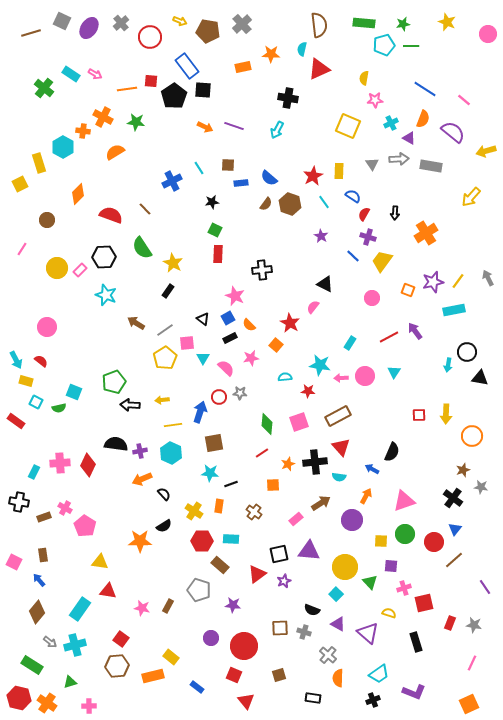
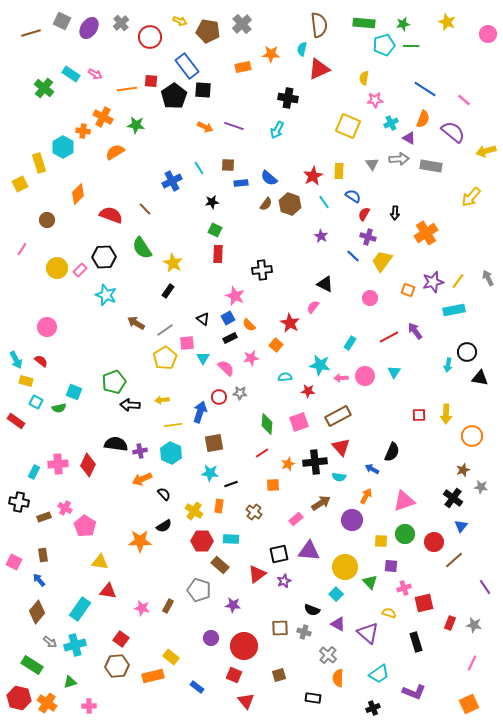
green star at (136, 122): moved 3 px down
pink circle at (372, 298): moved 2 px left
pink cross at (60, 463): moved 2 px left, 1 px down
blue triangle at (455, 529): moved 6 px right, 3 px up
black cross at (373, 700): moved 8 px down
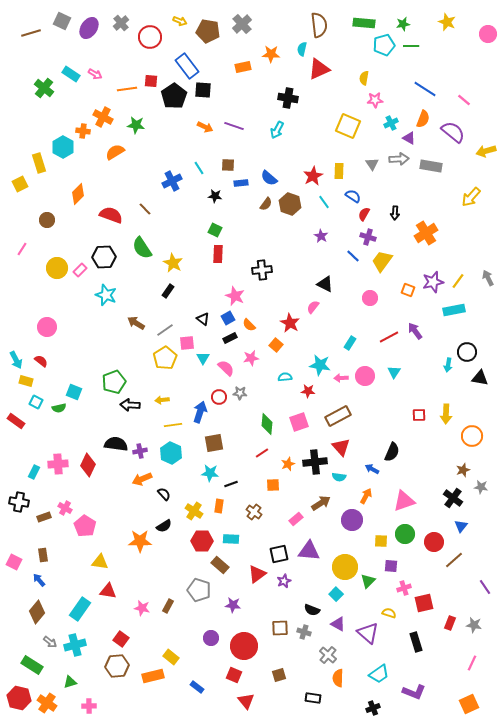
black star at (212, 202): moved 3 px right, 6 px up; rotated 16 degrees clockwise
green triangle at (370, 582): moved 2 px left, 1 px up; rotated 28 degrees clockwise
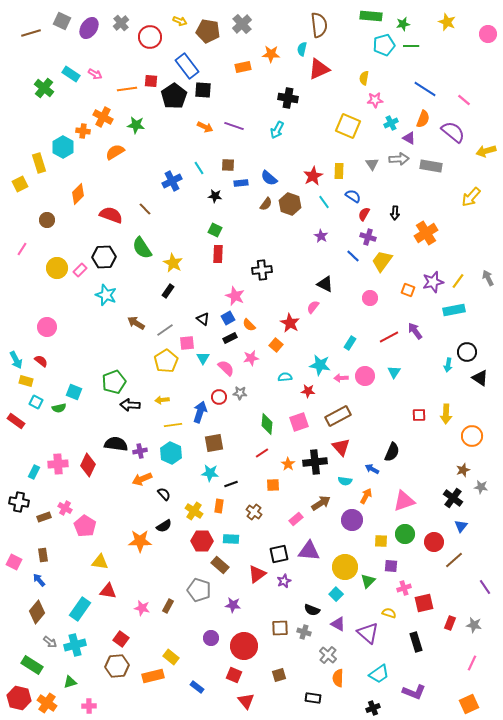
green rectangle at (364, 23): moved 7 px right, 7 px up
yellow pentagon at (165, 358): moved 1 px right, 3 px down
black triangle at (480, 378): rotated 24 degrees clockwise
orange star at (288, 464): rotated 16 degrees counterclockwise
cyan semicircle at (339, 477): moved 6 px right, 4 px down
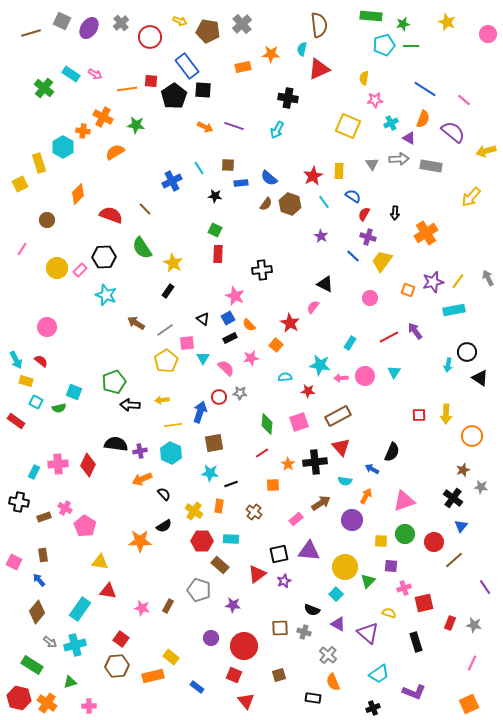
orange semicircle at (338, 678): moved 5 px left, 4 px down; rotated 24 degrees counterclockwise
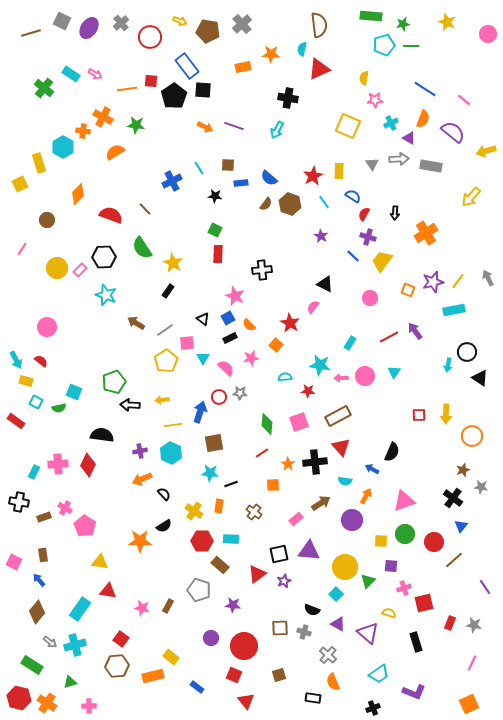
black semicircle at (116, 444): moved 14 px left, 9 px up
